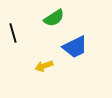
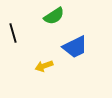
green semicircle: moved 2 px up
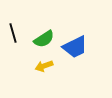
green semicircle: moved 10 px left, 23 px down
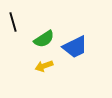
black line: moved 11 px up
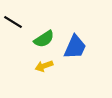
black line: rotated 42 degrees counterclockwise
blue trapezoid: rotated 40 degrees counterclockwise
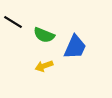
green semicircle: moved 4 px up; rotated 55 degrees clockwise
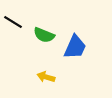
yellow arrow: moved 2 px right, 11 px down; rotated 36 degrees clockwise
